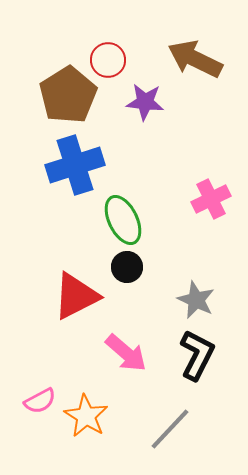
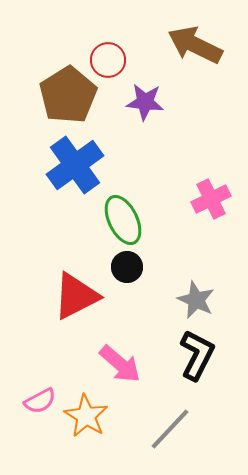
brown arrow: moved 14 px up
blue cross: rotated 18 degrees counterclockwise
pink arrow: moved 6 px left, 11 px down
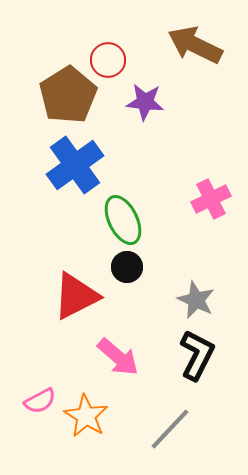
pink arrow: moved 2 px left, 7 px up
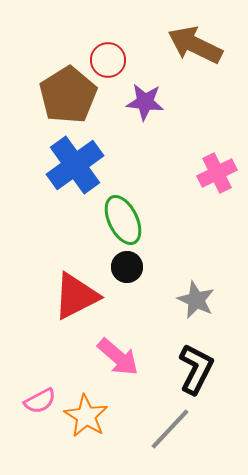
pink cross: moved 6 px right, 26 px up
black L-shape: moved 1 px left, 14 px down
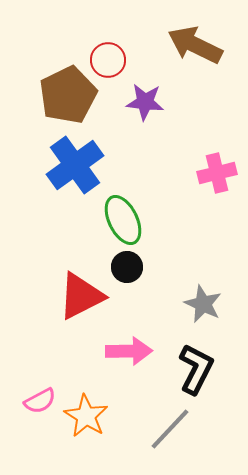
brown pentagon: rotated 6 degrees clockwise
pink cross: rotated 12 degrees clockwise
red triangle: moved 5 px right
gray star: moved 7 px right, 4 px down
pink arrow: moved 11 px right, 6 px up; rotated 42 degrees counterclockwise
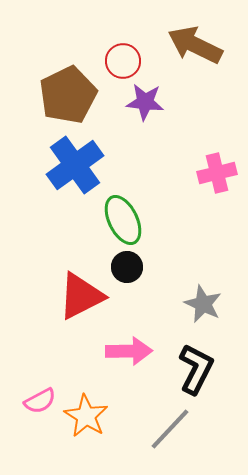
red circle: moved 15 px right, 1 px down
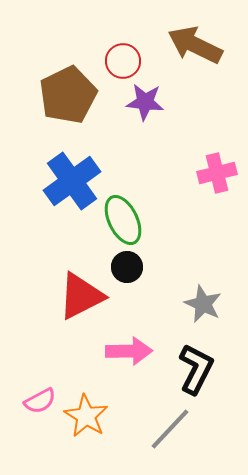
blue cross: moved 3 px left, 16 px down
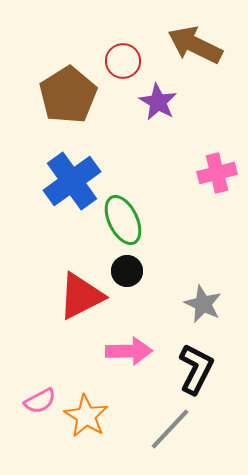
brown pentagon: rotated 6 degrees counterclockwise
purple star: moved 13 px right; rotated 24 degrees clockwise
black circle: moved 4 px down
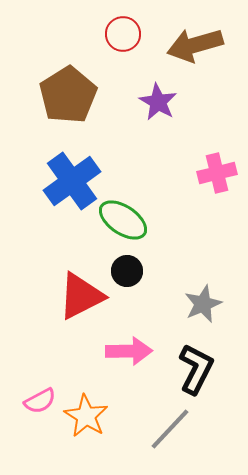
brown arrow: rotated 42 degrees counterclockwise
red circle: moved 27 px up
green ellipse: rotated 30 degrees counterclockwise
gray star: rotated 24 degrees clockwise
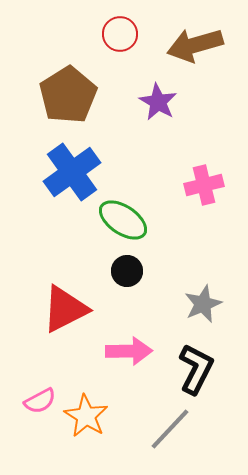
red circle: moved 3 px left
pink cross: moved 13 px left, 12 px down
blue cross: moved 9 px up
red triangle: moved 16 px left, 13 px down
